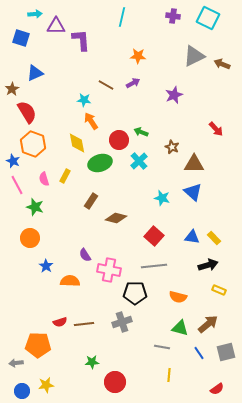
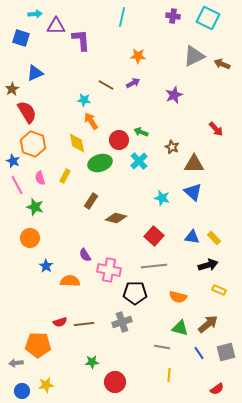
pink semicircle at (44, 179): moved 4 px left, 1 px up
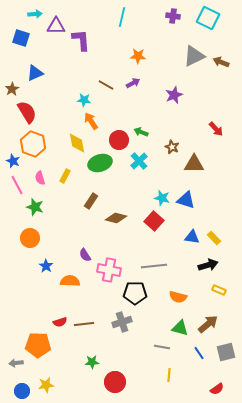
brown arrow at (222, 64): moved 1 px left, 2 px up
blue triangle at (193, 192): moved 7 px left, 8 px down; rotated 24 degrees counterclockwise
red square at (154, 236): moved 15 px up
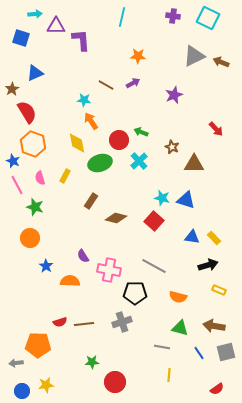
purple semicircle at (85, 255): moved 2 px left, 1 px down
gray line at (154, 266): rotated 35 degrees clockwise
brown arrow at (208, 324): moved 6 px right, 2 px down; rotated 130 degrees counterclockwise
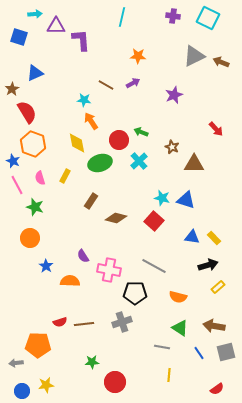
blue square at (21, 38): moved 2 px left, 1 px up
yellow rectangle at (219, 290): moved 1 px left, 3 px up; rotated 64 degrees counterclockwise
green triangle at (180, 328): rotated 18 degrees clockwise
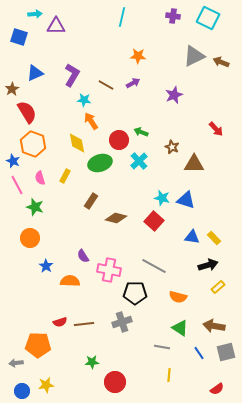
purple L-shape at (81, 40): moved 9 px left, 35 px down; rotated 35 degrees clockwise
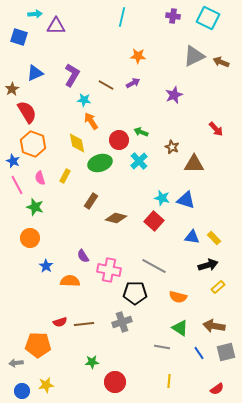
yellow line at (169, 375): moved 6 px down
